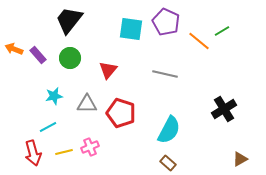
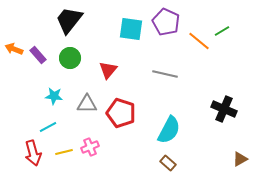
cyan star: rotated 18 degrees clockwise
black cross: rotated 35 degrees counterclockwise
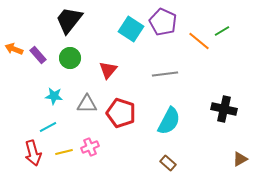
purple pentagon: moved 3 px left
cyan square: rotated 25 degrees clockwise
gray line: rotated 20 degrees counterclockwise
black cross: rotated 10 degrees counterclockwise
cyan semicircle: moved 9 px up
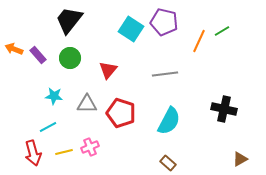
purple pentagon: moved 1 px right; rotated 12 degrees counterclockwise
orange line: rotated 75 degrees clockwise
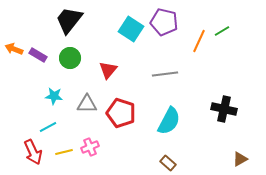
purple rectangle: rotated 18 degrees counterclockwise
red arrow: moved 1 px up; rotated 10 degrees counterclockwise
